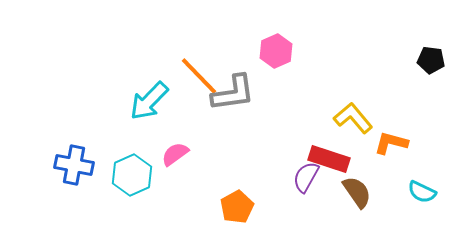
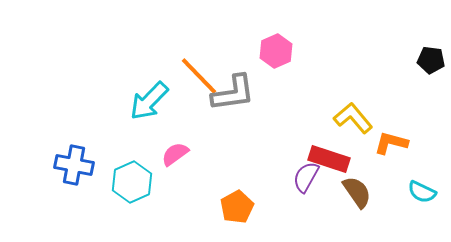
cyan hexagon: moved 7 px down
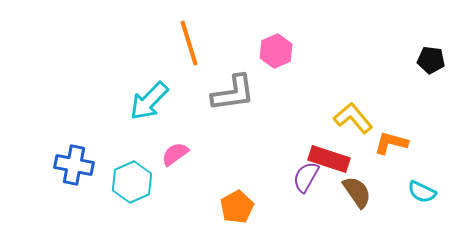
orange line: moved 10 px left, 33 px up; rotated 27 degrees clockwise
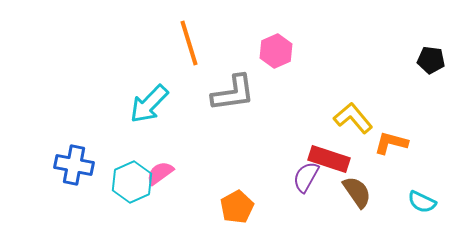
cyan arrow: moved 3 px down
pink semicircle: moved 15 px left, 19 px down
cyan semicircle: moved 10 px down
